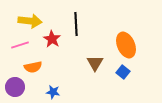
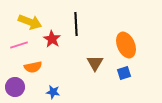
yellow arrow: moved 1 px down; rotated 15 degrees clockwise
pink line: moved 1 px left
blue square: moved 1 px right, 1 px down; rotated 32 degrees clockwise
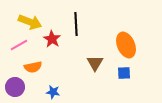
pink line: rotated 12 degrees counterclockwise
blue square: rotated 16 degrees clockwise
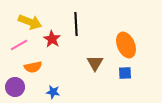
blue square: moved 1 px right
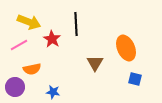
yellow arrow: moved 1 px left
orange ellipse: moved 3 px down
orange semicircle: moved 1 px left, 2 px down
blue square: moved 10 px right, 6 px down; rotated 16 degrees clockwise
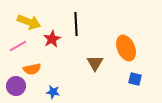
red star: rotated 12 degrees clockwise
pink line: moved 1 px left, 1 px down
purple circle: moved 1 px right, 1 px up
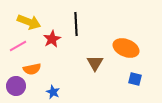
orange ellipse: rotated 45 degrees counterclockwise
blue star: rotated 16 degrees clockwise
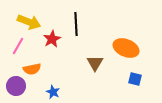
pink line: rotated 30 degrees counterclockwise
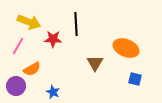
red star: moved 1 px right; rotated 30 degrees clockwise
orange semicircle: rotated 18 degrees counterclockwise
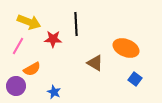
brown triangle: rotated 30 degrees counterclockwise
blue square: rotated 24 degrees clockwise
blue star: moved 1 px right
